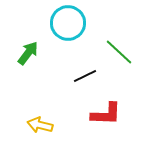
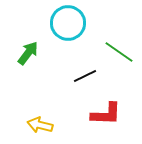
green line: rotated 8 degrees counterclockwise
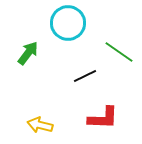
red L-shape: moved 3 px left, 4 px down
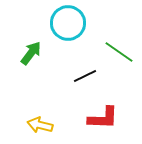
green arrow: moved 3 px right
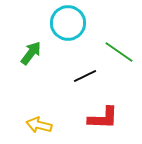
yellow arrow: moved 1 px left
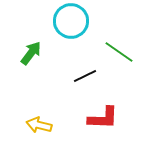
cyan circle: moved 3 px right, 2 px up
